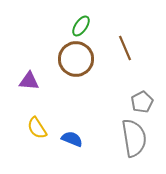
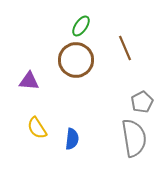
brown circle: moved 1 px down
blue semicircle: rotated 75 degrees clockwise
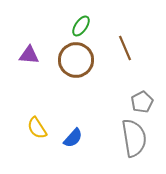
purple triangle: moved 26 px up
blue semicircle: moved 1 px right, 1 px up; rotated 35 degrees clockwise
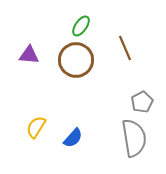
yellow semicircle: moved 1 px left, 1 px up; rotated 65 degrees clockwise
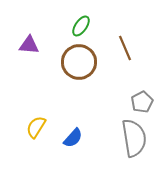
purple triangle: moved 10 px up
brown circle: moved 3 px right, 2 px down
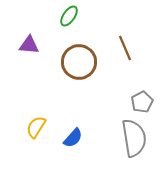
green ellipse: moved 12 px left, 10 px up
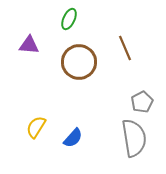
green ellipse: moved 3 px down; rotated 10 degrees counterclockwise
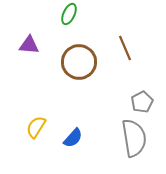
green ellipse: moved 5 px up
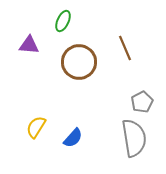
green ellipse: moved 6 px left, 7 px down
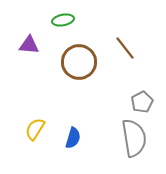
green ellipse: moved 1 px up; rotated 55 degrees clockwise
brown line: rotated 15 degrees counterclockwise
yellow semicircle: moved 1 px left, 2 px down
blue semicircle: rotated 25 degrees counterclockwise
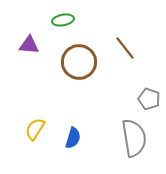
gray pentagon: moved 7 px right, 3 px up; rotated 25 degrees counterclockwise
